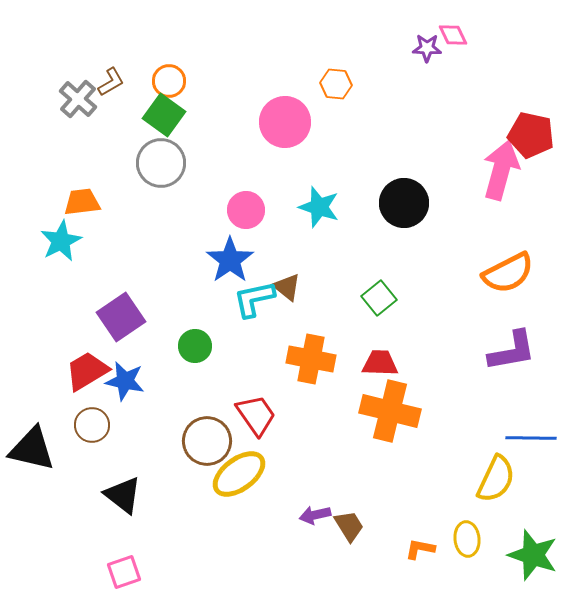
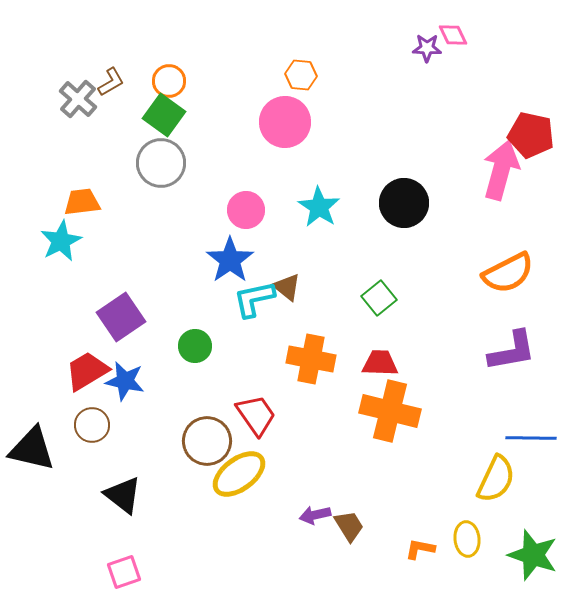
orange hexagon at (336, 84): moved 35 px left, 9 px up
cyan star at (319, 207): rotated 15 degrees clockwise
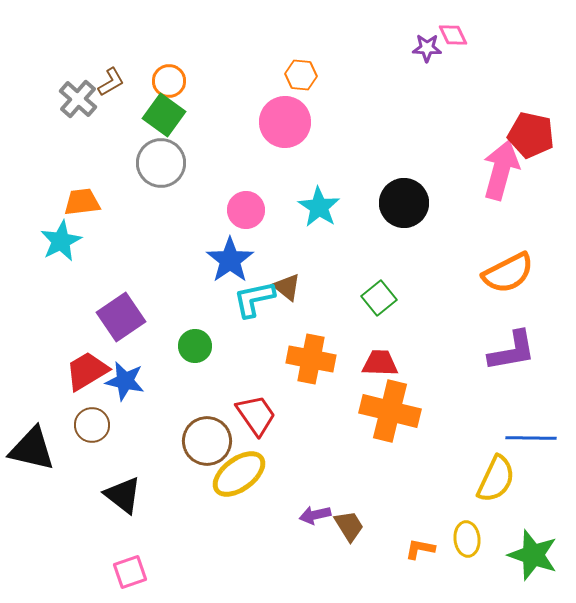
pink square at (124, 572): moved 6 px right
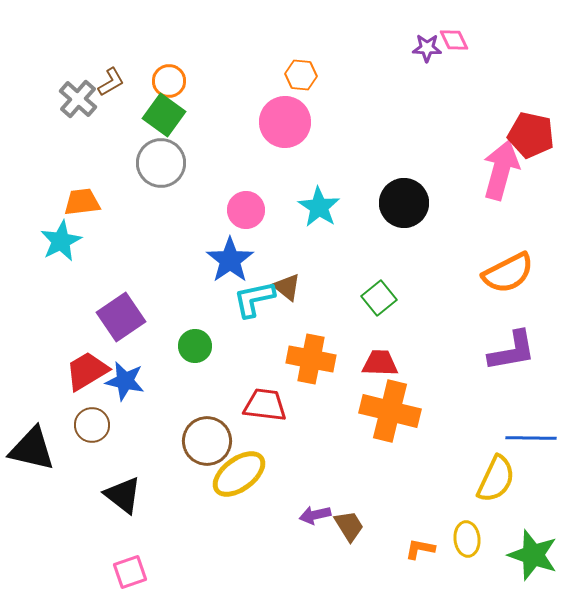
pink diamond at (453, 35): moved 1 px right, 5 px down
red trapezoid at (256, 415): moved 9 px right, 10 px up; rotated 48 degrees counterclockwise
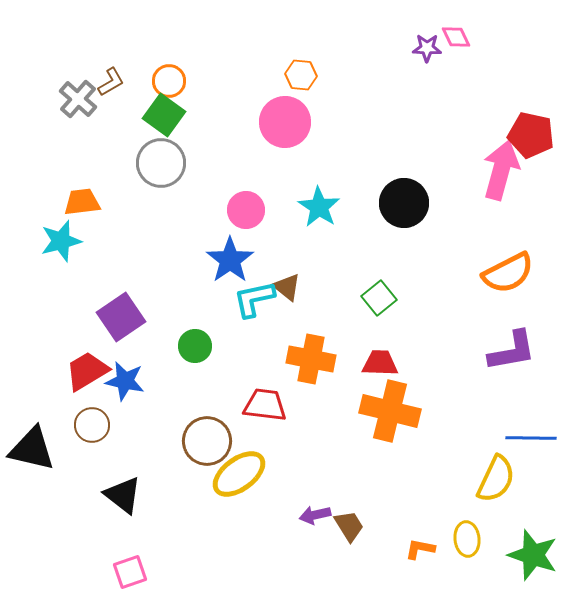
pink diamond at (454, 40): moved 2 px right, 3 px up
cyan star at (61, 241): rotated 12 degrees clockwise
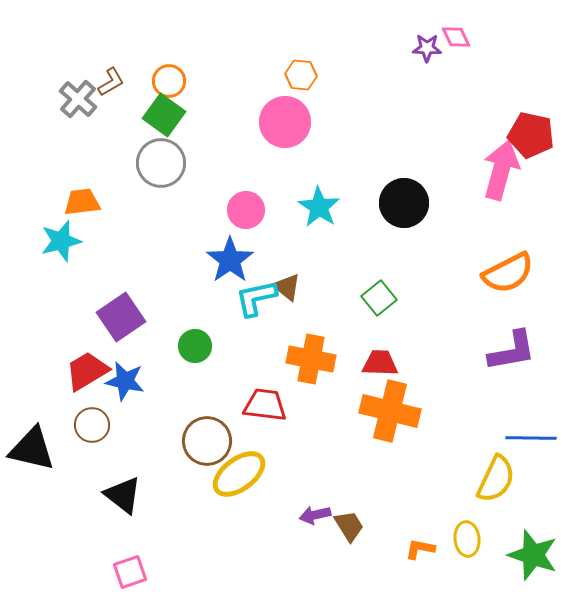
cyan L-shape at (254, 299): moved 2 px right, 1 px up
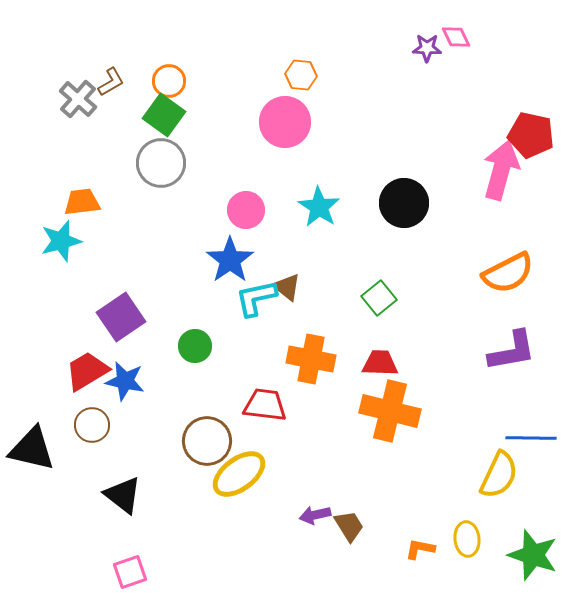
yellow semicircle at (496, 479): moved 3 px right, 4 px up
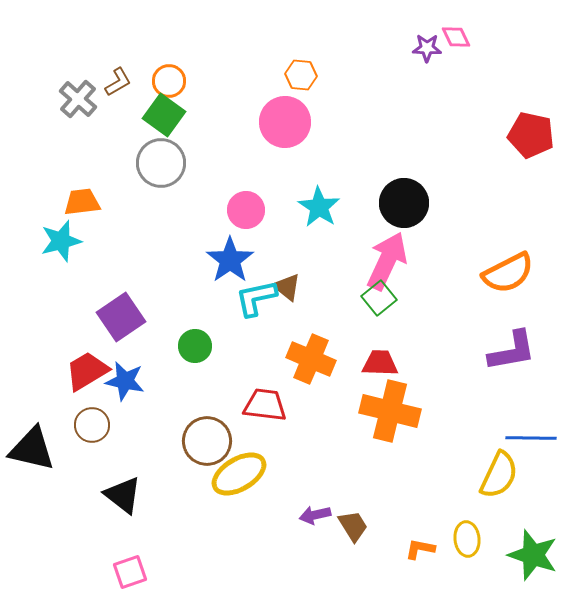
brown L-shape at (111, 82): moved 7 px right
pink arrow at (501, 170): moved 114 px left, 91 px down; rotated 10 degrees clockwise
orange cross at (311, 359): rotated 12 degrees clockwise
yellow ellipse at (239, 474): rotated 6 degrees clockwise
brown trapezoid at (349, 526): moved 4 px right
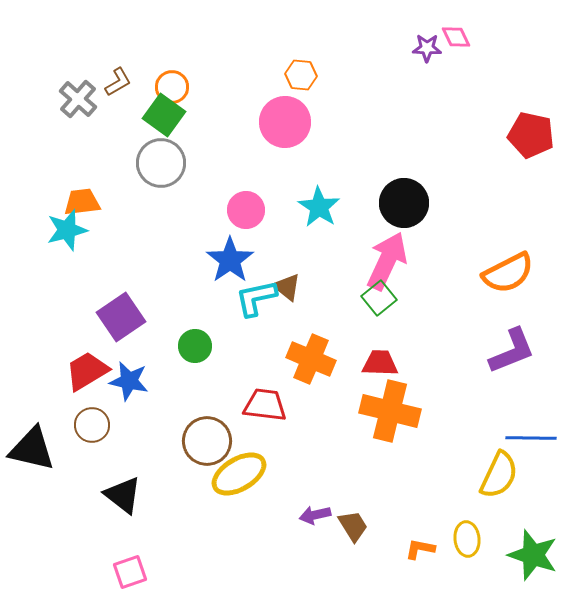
orange circle at (169, 81): moved 3 px right, 6 px down
cyan star at (61, 241): moved 6 px right, 11 px up
purple L-shape at (512, 351): rotated 12 degrees counterclockwise
blue star at (125, 381): moved 4 px right
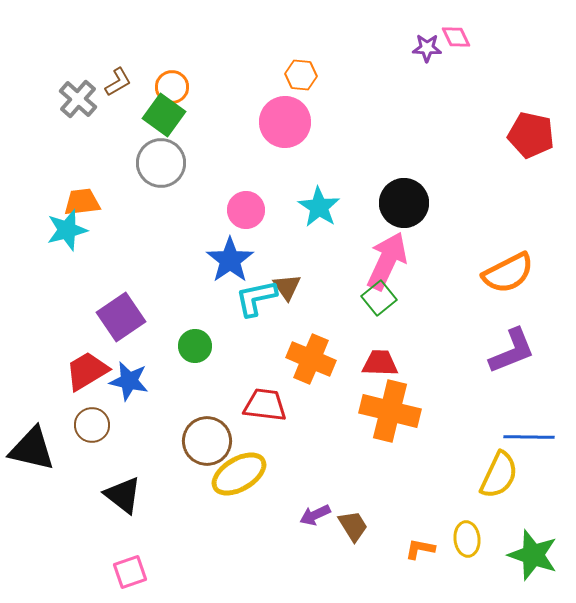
brown triangle at (287, 287): rotated 16 degrees clockwise
blue line at (531, 438): moved 2 px left, 1 px up
purple arrow at (315, 515): rotated 12 degrees counterclockwise
